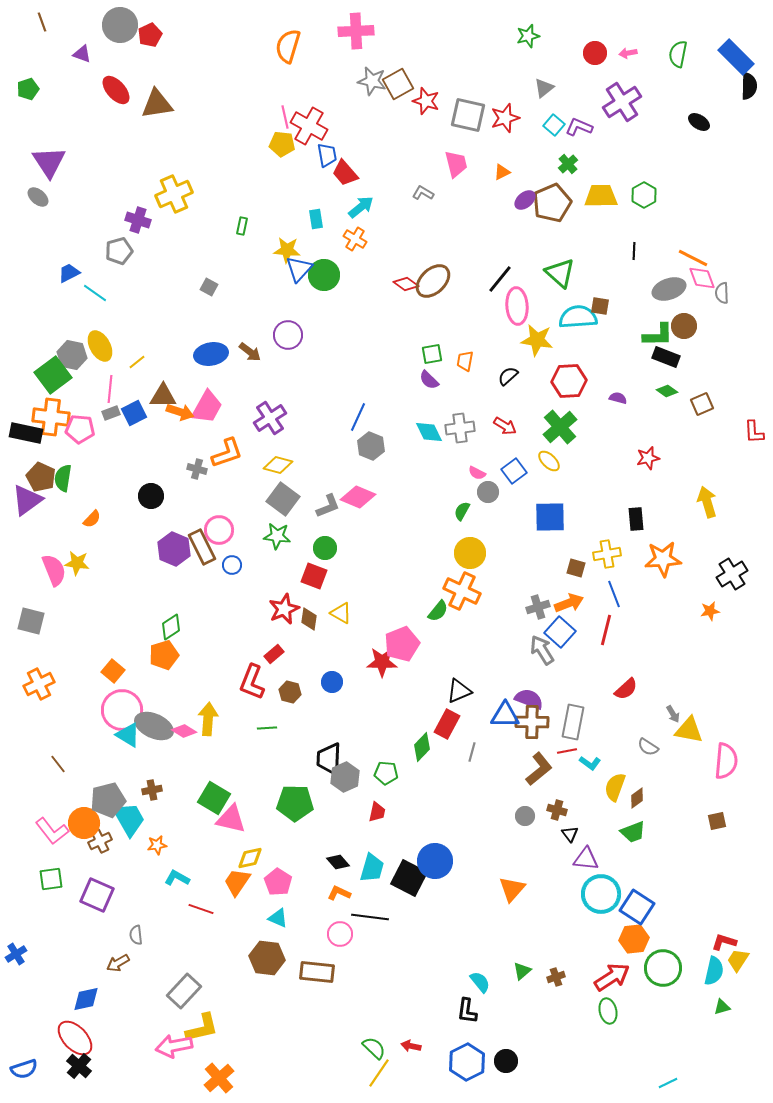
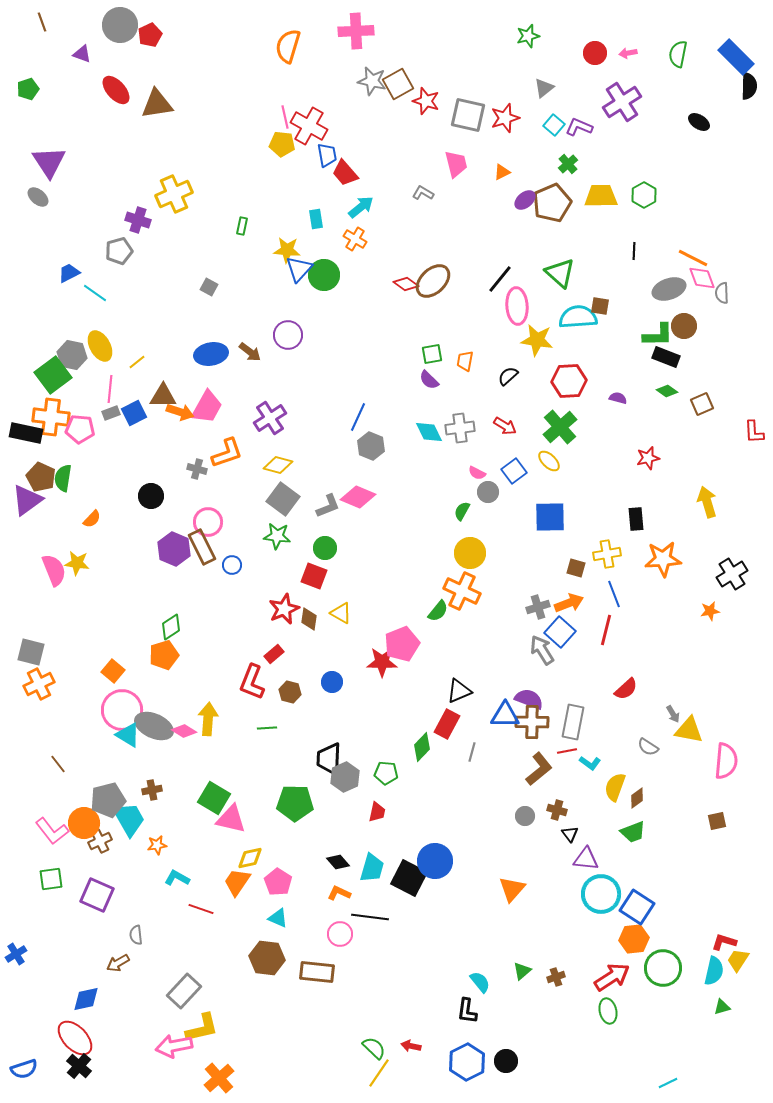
pink circle at (219, 530): moved 11 px left, 8 px up
gray square at (31, 621): moved 31 px down
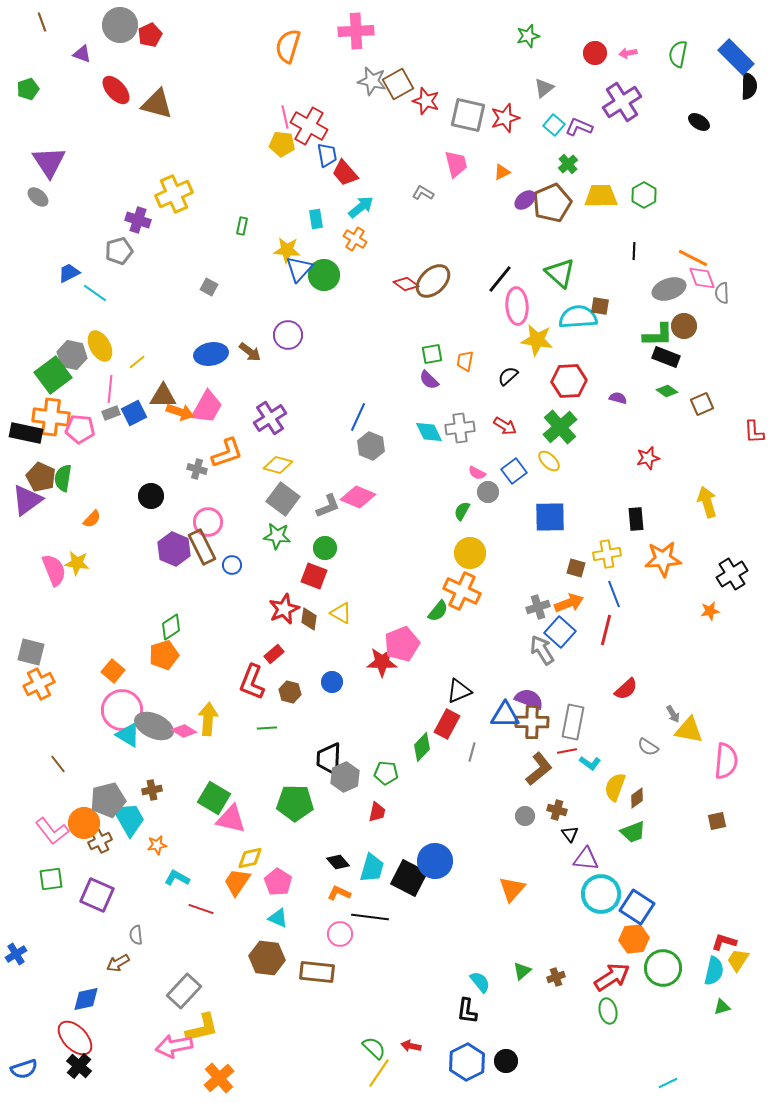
brown triangle at (157, 104): rotated 24 degrees clockwise
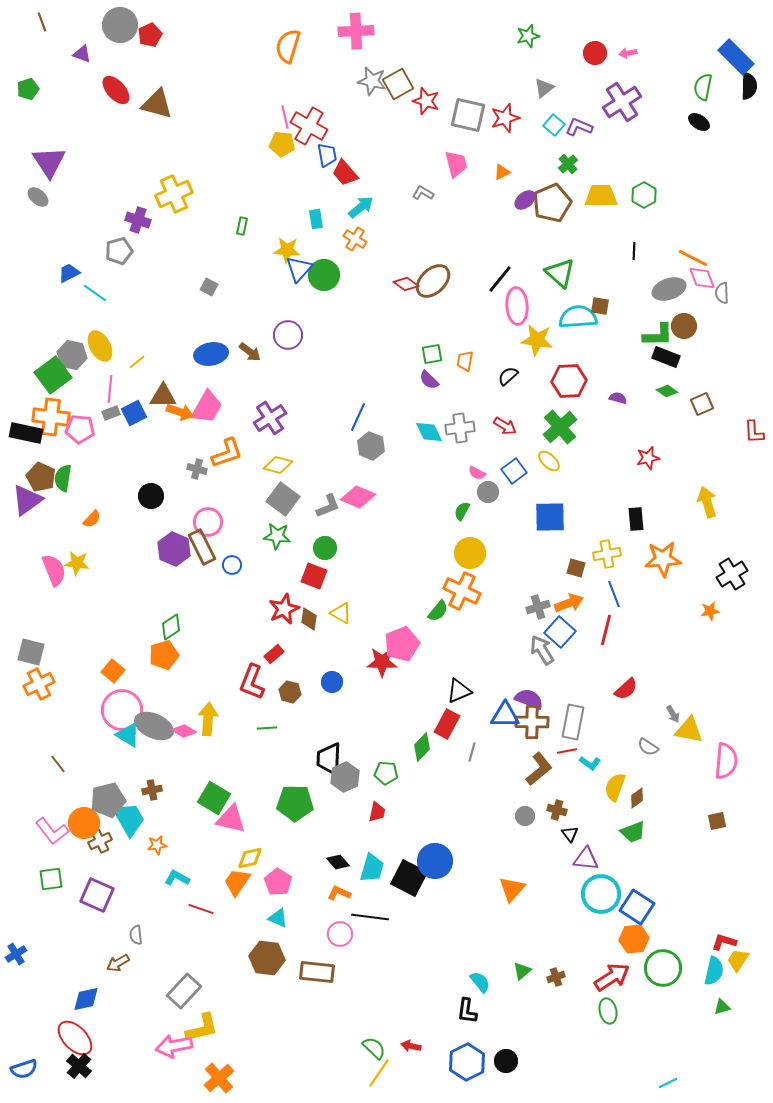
green semicircle at (678, 54): moved 25 px right, 33 px down
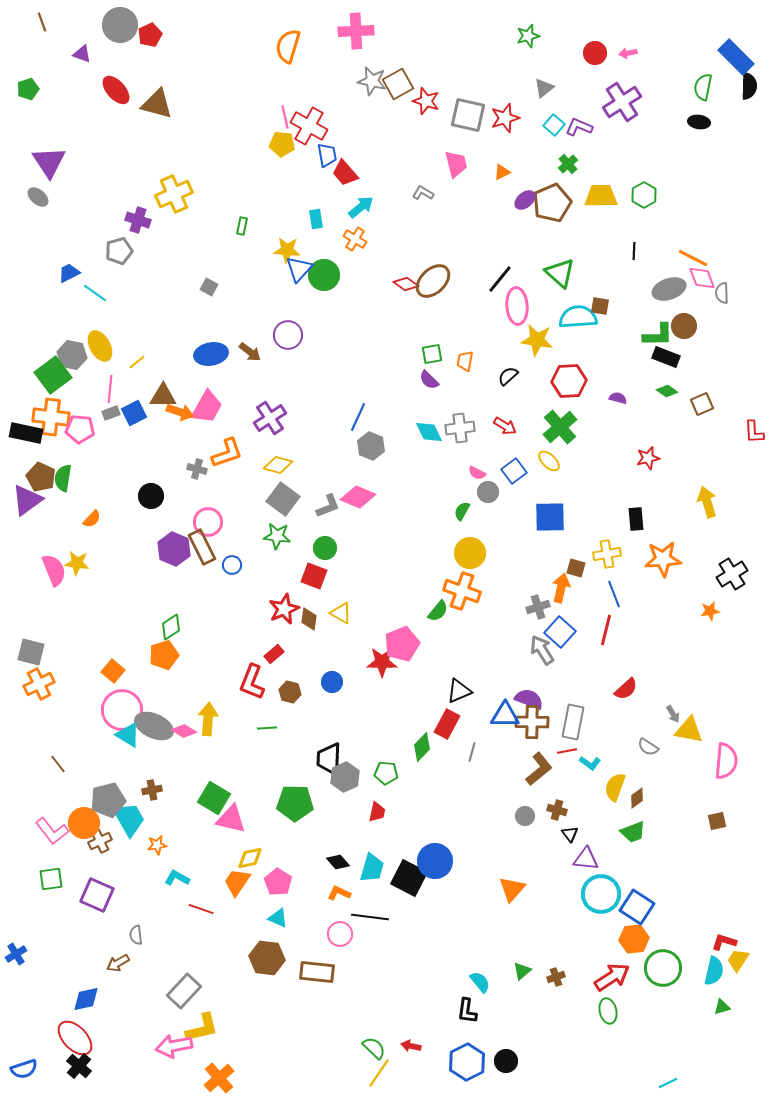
black ellipse at (699, 122): rotated 25 degrees counterclockwise
orange cross at (462, 591): rotated 6 degrees counterclockwise
orange arrow at (569, 603): moved 8 px left, 15 px up; rotated 56 degrees counterclockwise
